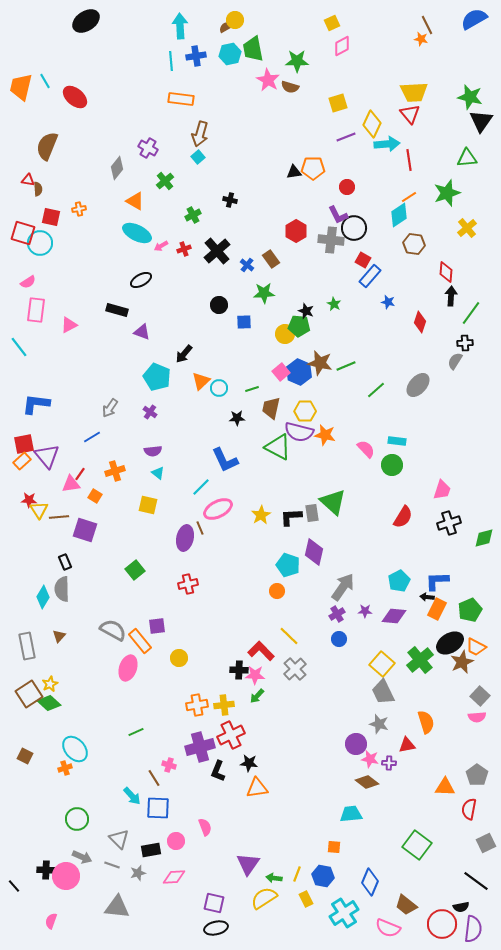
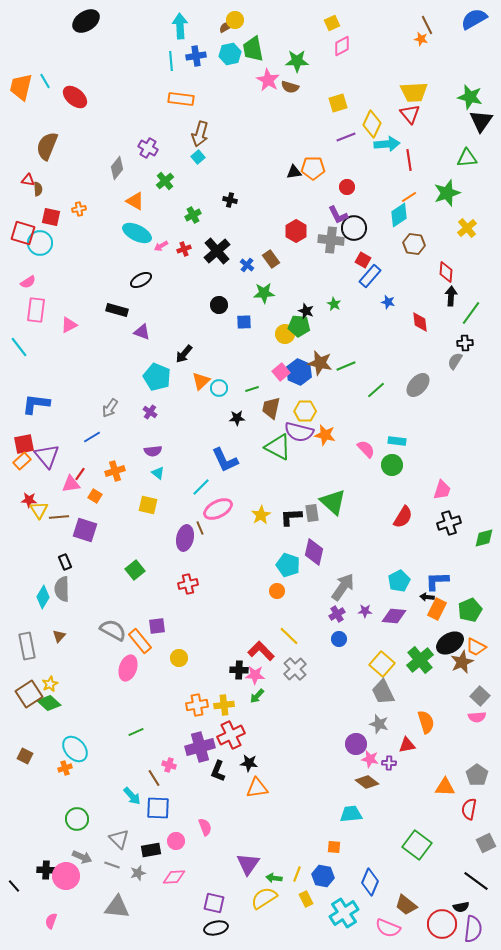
red diamond at (420, 322): rotated 25 degrees counterclockwise
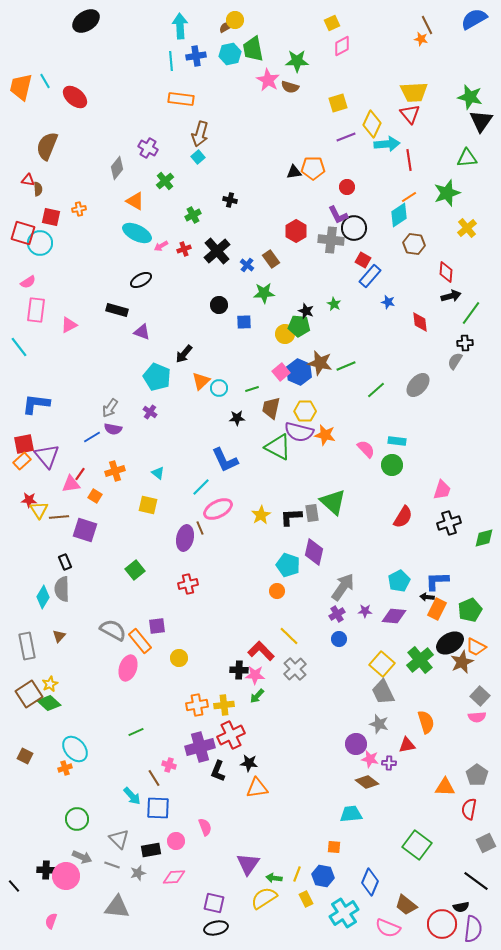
black arrow at (451, 296): rotated 72 degrees clockwise
purple semicircle at (153, 451): moved 40 px left, 22 px up; rotated 18 degrees clockwise
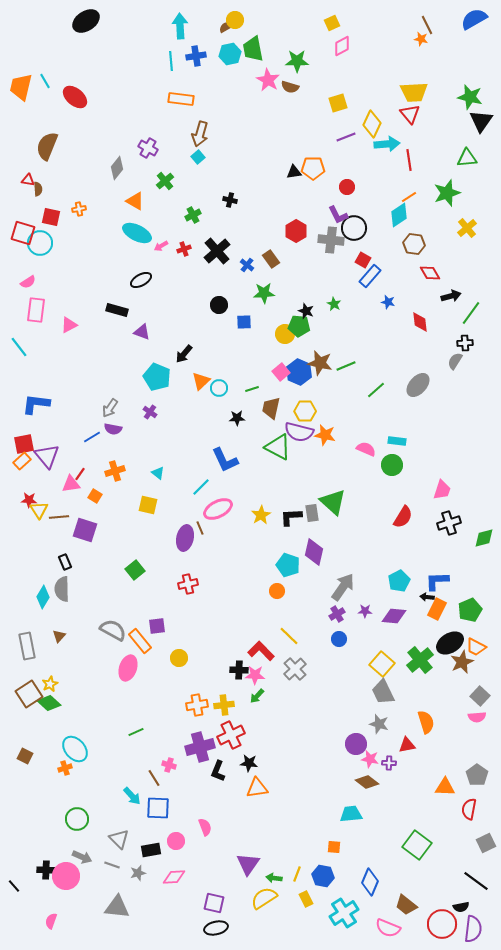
red diamond at (446, 272): moved 16 px left, 1 px down; rotated 35 degrees counterclockwise
pink semicircle at (366, 449): rotated 24 degrees counterclockwise
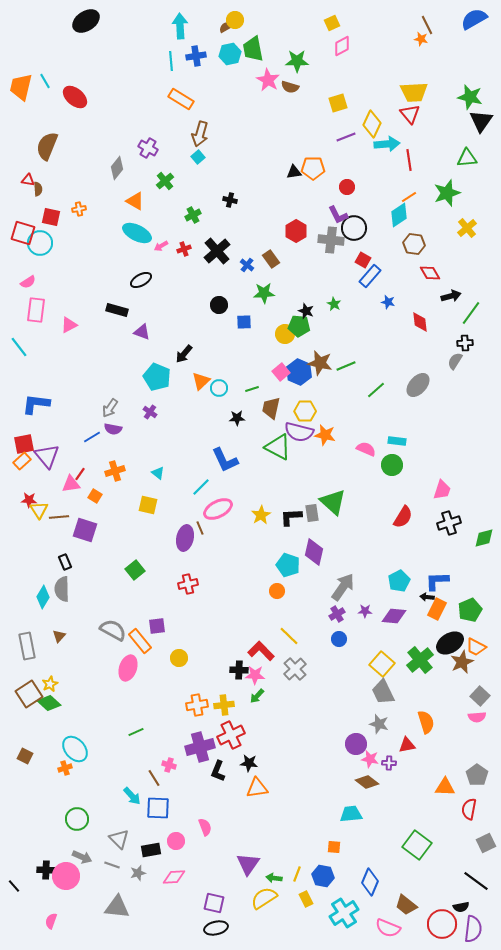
orange rectangle at (181, 99): rotated 25 degrees clockwise
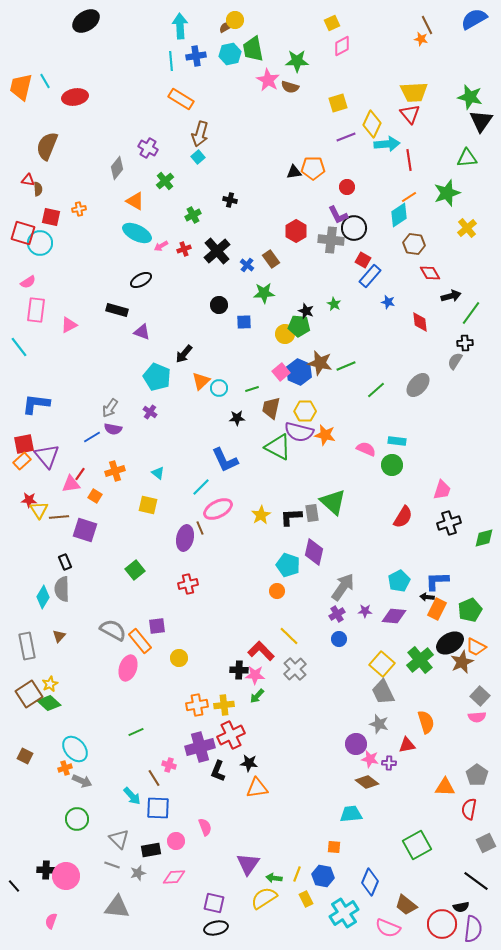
red ellipse at (75, 97): rotated 50 degrees counterclockwise
green square at (417, 845): rotated 24 degrees clockwise
gray arrow at (82, 857): moved 76 px up
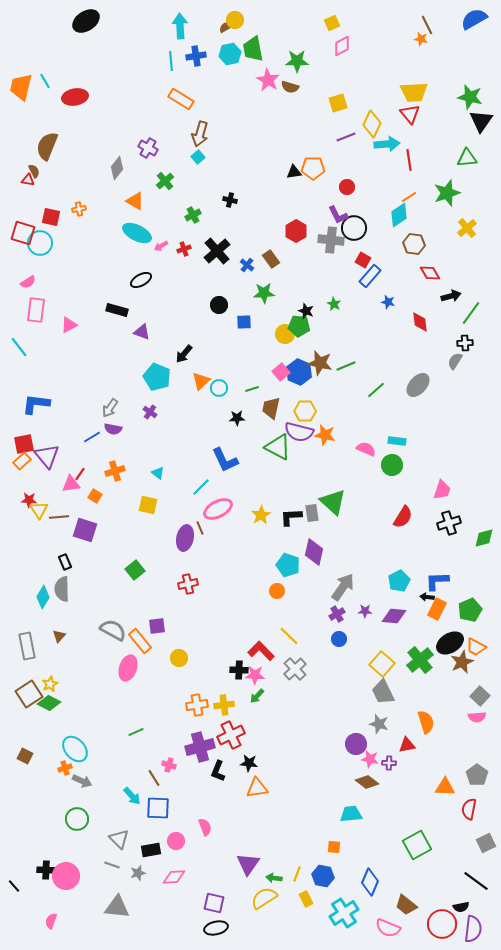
brown semicircle at (38, 189): moved 4 px left, 18 px up; rotated 24 degrees counterclockwise
green diamond at (49, 703): rotated 15 degrees counterclockwise
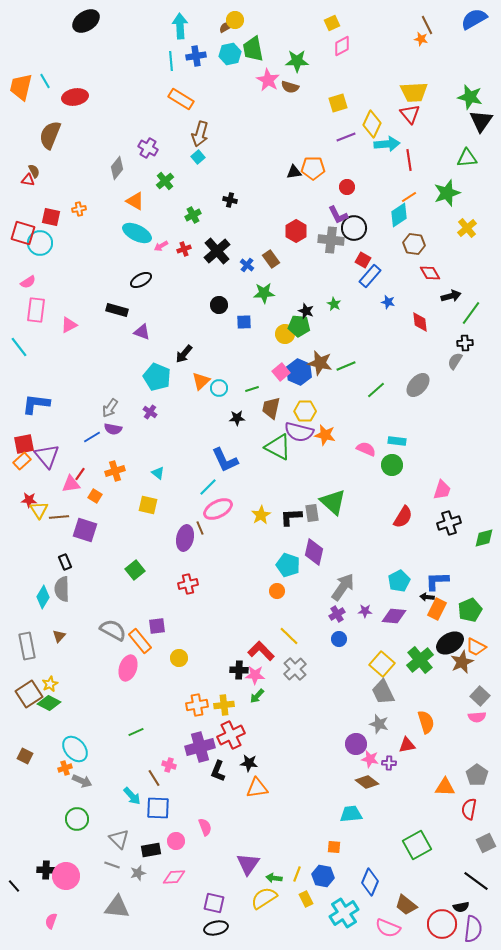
brown semicircle at (47, 146): moved 3 px right, 11 px up
cyan line at (201, 487): moved 7 px right
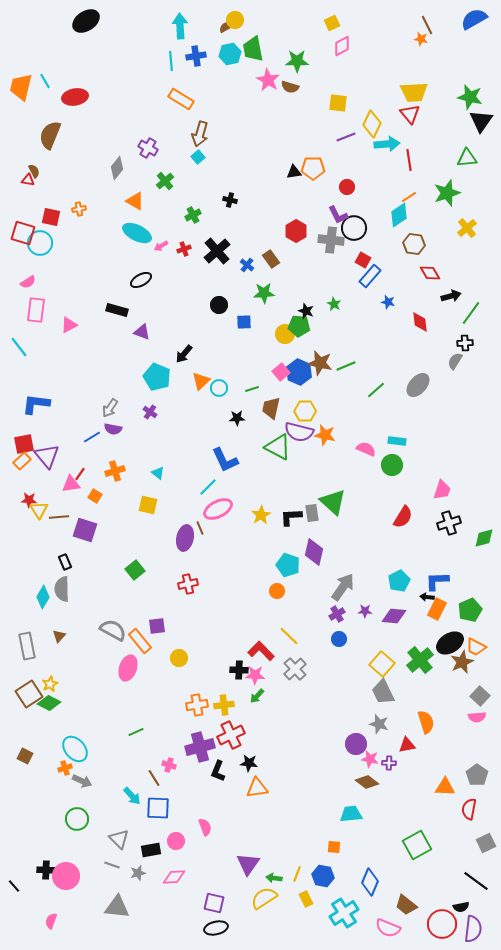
yellow square at (338, 103): rotated 24 degrees clockwise
